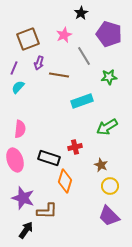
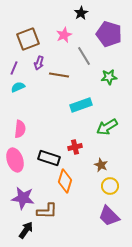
cyan semicircle: rotated 24 degrees clockwise
cyan rectangle: moved 1 px left, 4 px down
purple star: rotated 10 degrees counterclockwise
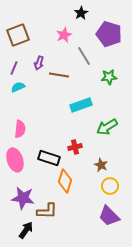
brown square: moved 10 px left, 4 px up
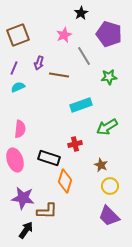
red cross: moved 3 px up
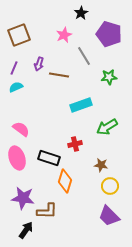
brown square: moved 1 px right
purple arrow: moved 1 px down
cyan semicircle: moved 2 px left
pink semicircle: moved 1 px right; rotated 60 degrees counterclockwise
pink ellipse: moved 2 px right, 2 px up
brown star: rotated 16 degrees counterclockwise
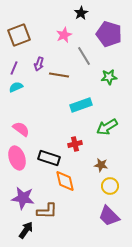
orange diamond: rotated 30 degrees counterclockwise
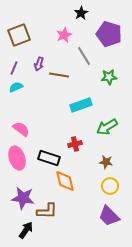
brown star: moved 5 px right, 3 px up
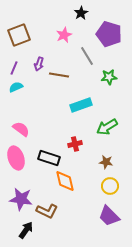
gray line: moved 3 px right
pink ellipse: moved 1 px left
purple star: moved 2 px left, 1 px down
brown L-shape: rotated 25 degrees clockwise
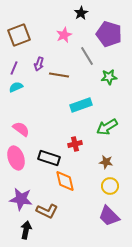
black arrow: rotated 24 degrees counterclockwise
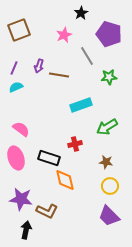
brown square: moved 5 px up
purple arrow: moved 2 px down
orange diamond: moved 1 px up
